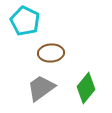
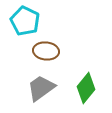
brown ellipse: moved 5 px left, 2 px up; rotated 10 degrees clockwise
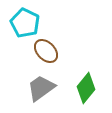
cyan pentagon: moved 2 px down
brown ellipse: rotated 40 degrees clockwise
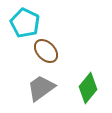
green diamond: moved 2 px right
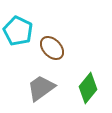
cyan pentagon: moved 7 px left, 8 px down
brown ellipse: moved 6 px right, 3 px up
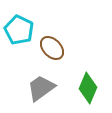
cyan pentagon: moved 1 px right, 1 px up
green diamond: rotated 16 degrees counterclockwise
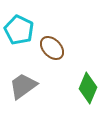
gray trapezoid: moved 18 px left, 2 px up
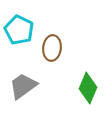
brown ellipse: rotated 50 degrees clockwise
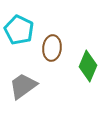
green diamond: moved 22 px up
